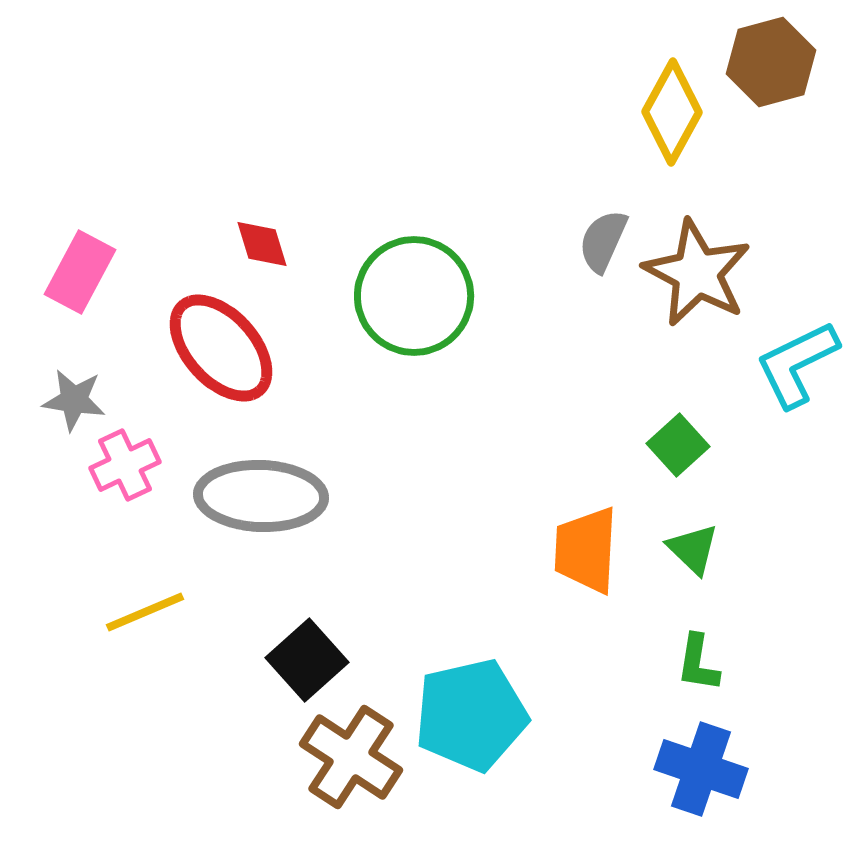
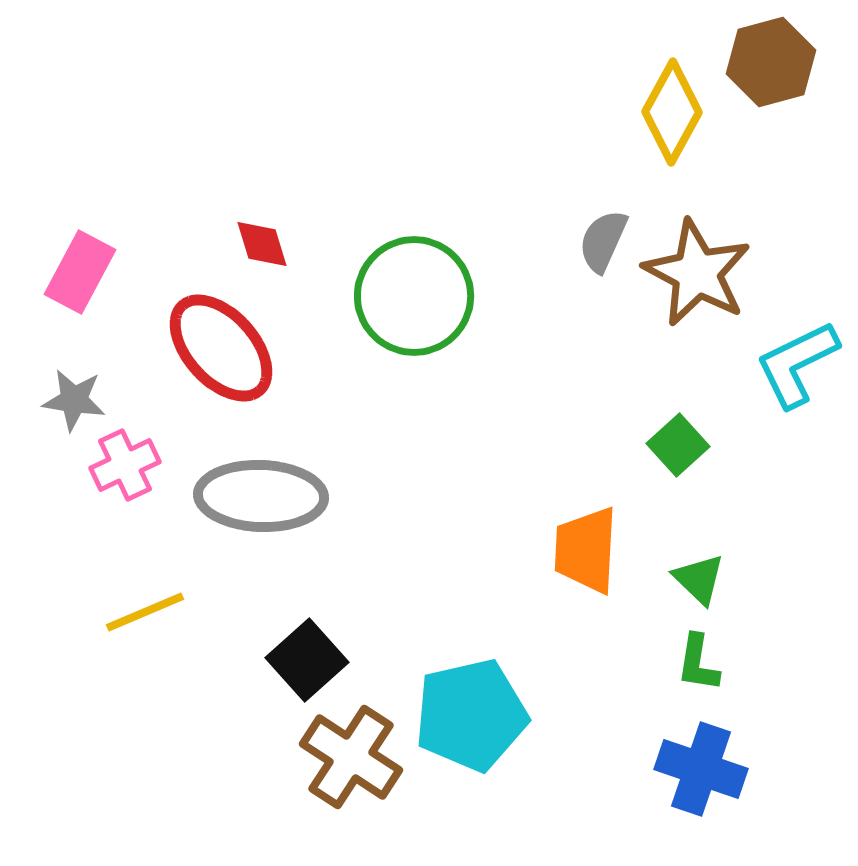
green triangle: moved 6 px right, 30 px down
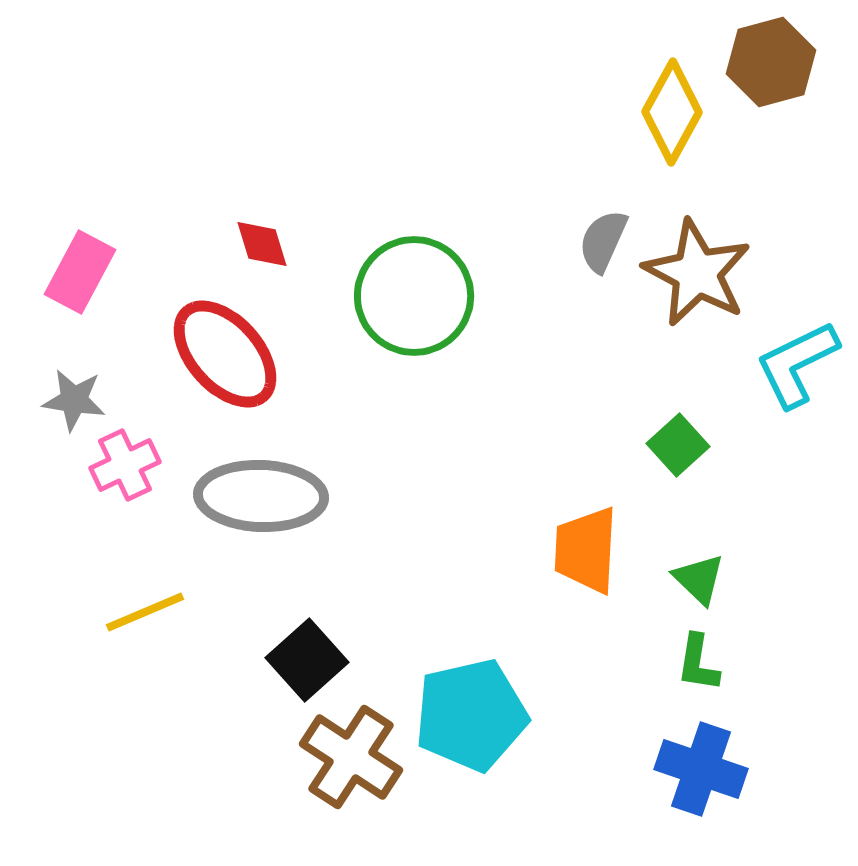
red ellipse: moved 4 px right, 6 px down
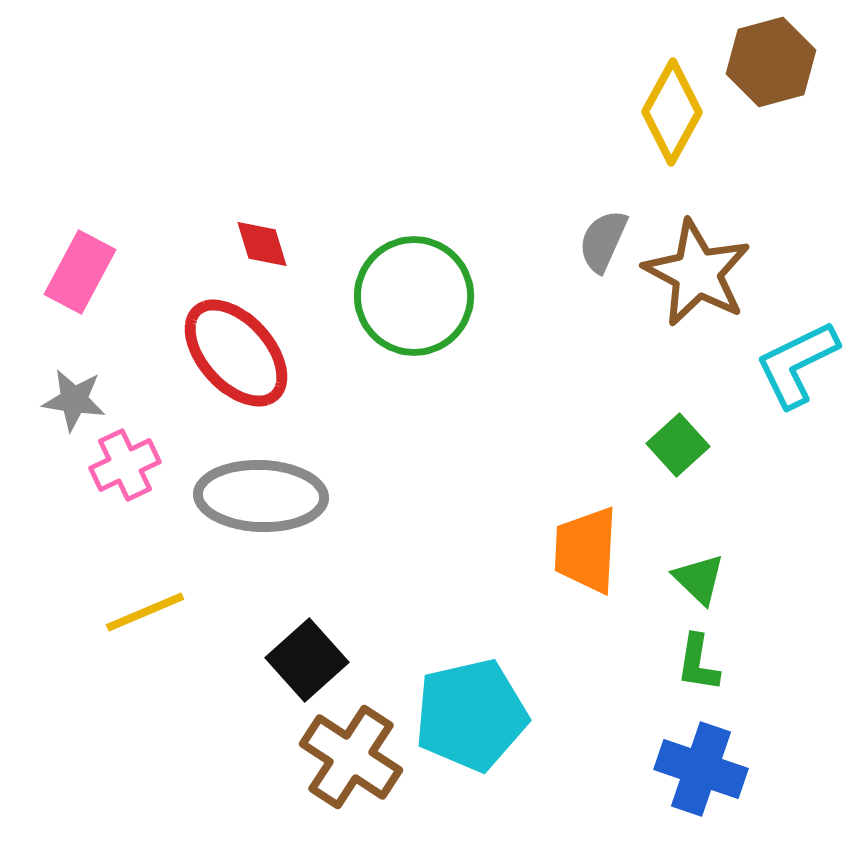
red ellipse: moved 11 px right, 1 px up
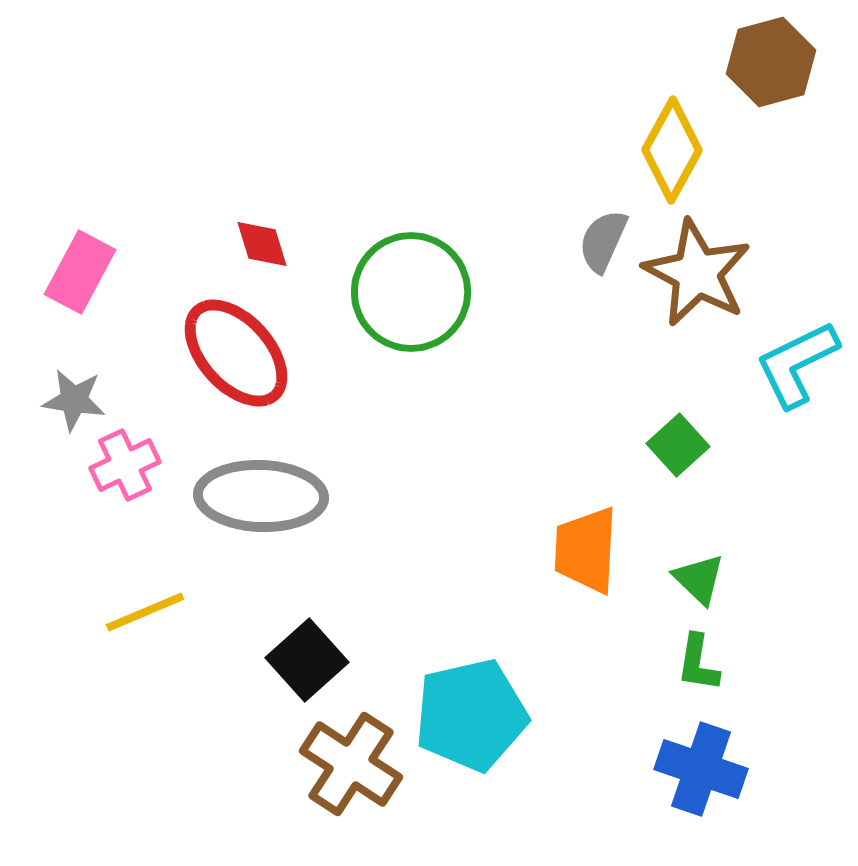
yellow diamond: moved 38 px down
green circle: moved 3 px left, 4 px up
brown cross: moved 7 px down
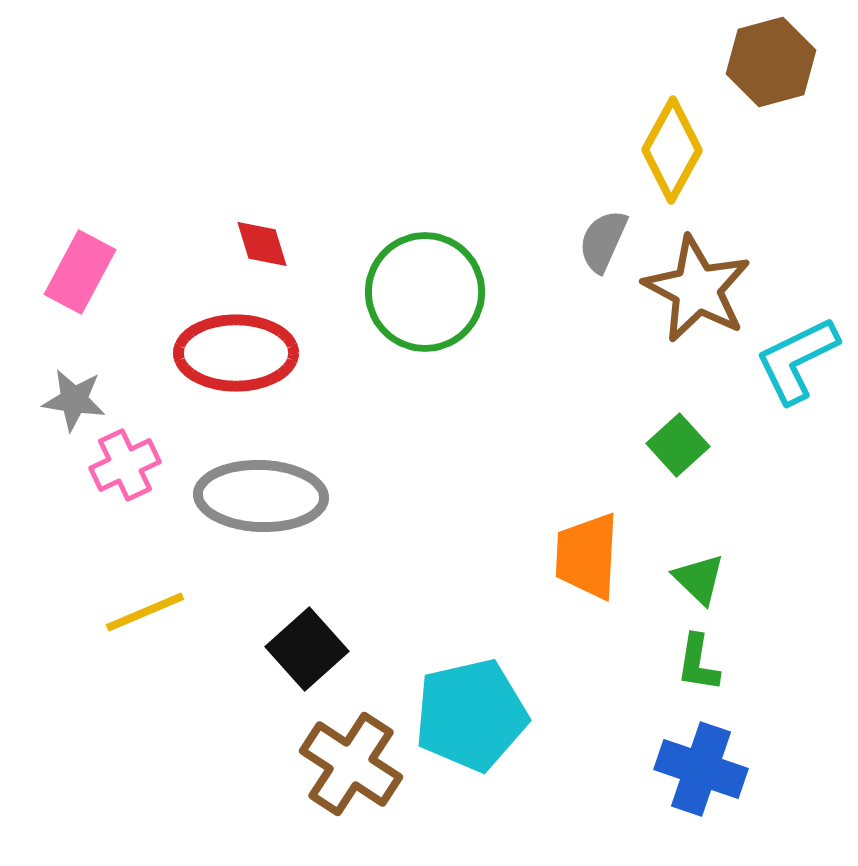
brown star: moved 16 px down
green circle: moved 14 px right
red ellipse: rotated 48 degrees counterclockwise
cyan L-shape: moved 4 px up
orange trapezoid: moved 1 px right, 6 px down
black square: moved 11 px up
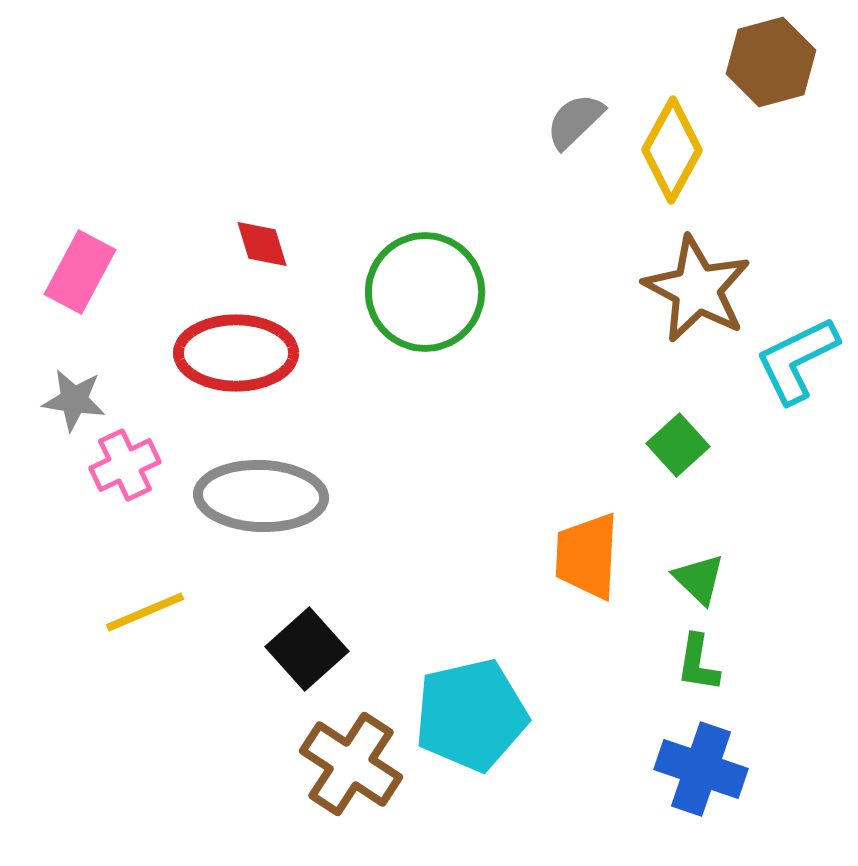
gray semicircle: moved 28 px left, 120 px up; rotated 22 degrees clockwise
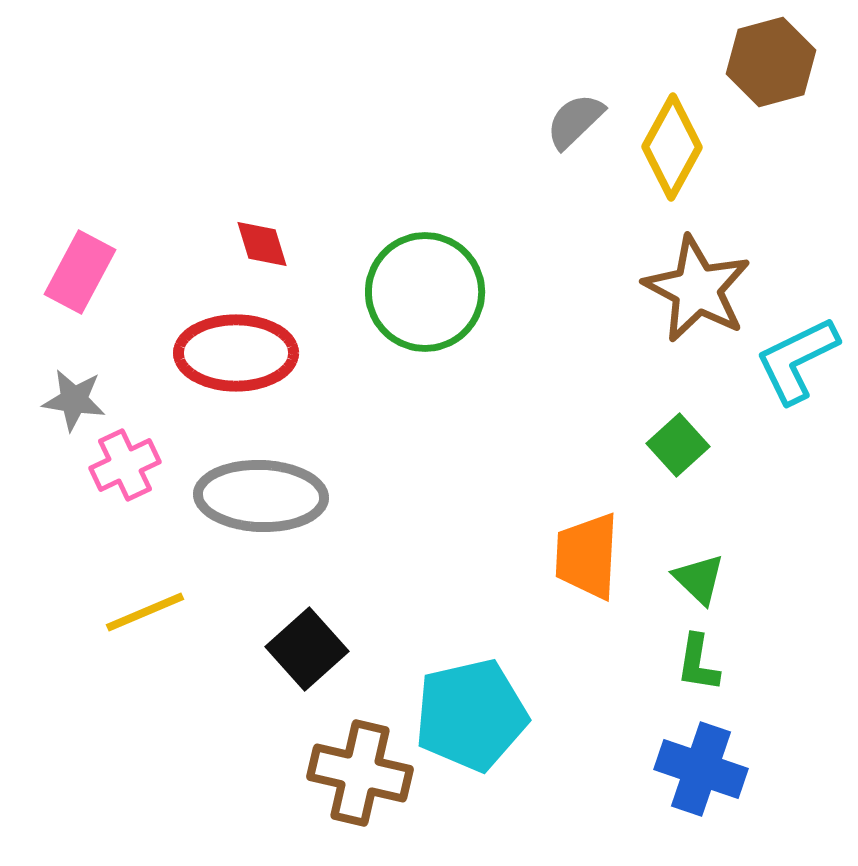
yellow diamond: moved 3 px up
brown cross: moved 9 px right, 9 px down; rotated 20 degrees counterclockwise
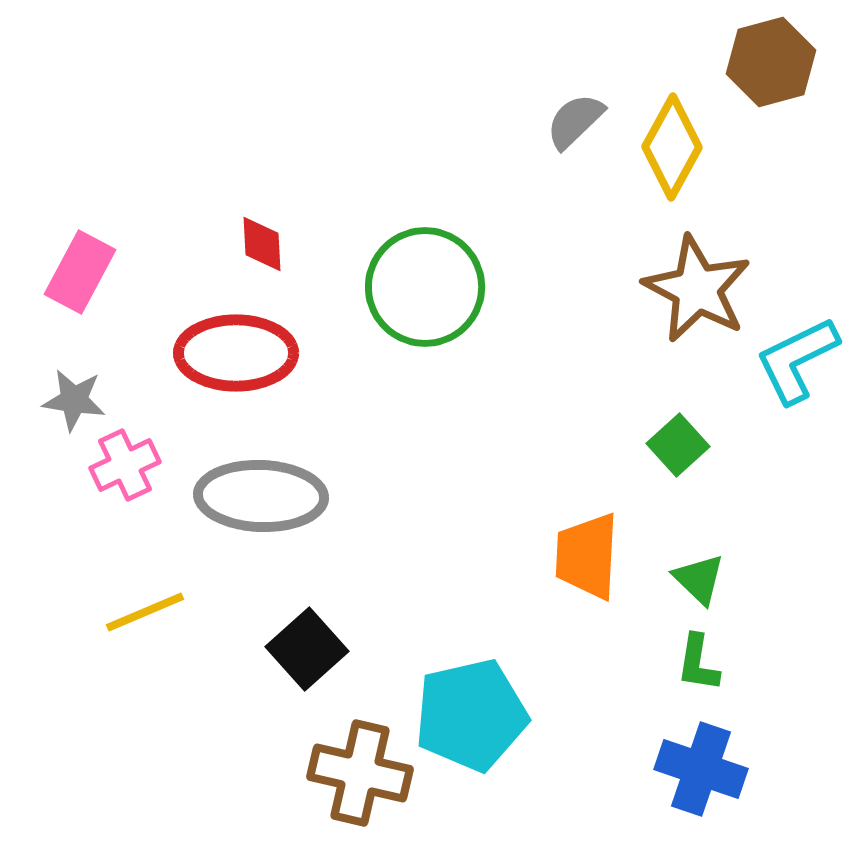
red diamond: rotated 14 degrees clockwise
green circle: moved 5 px up
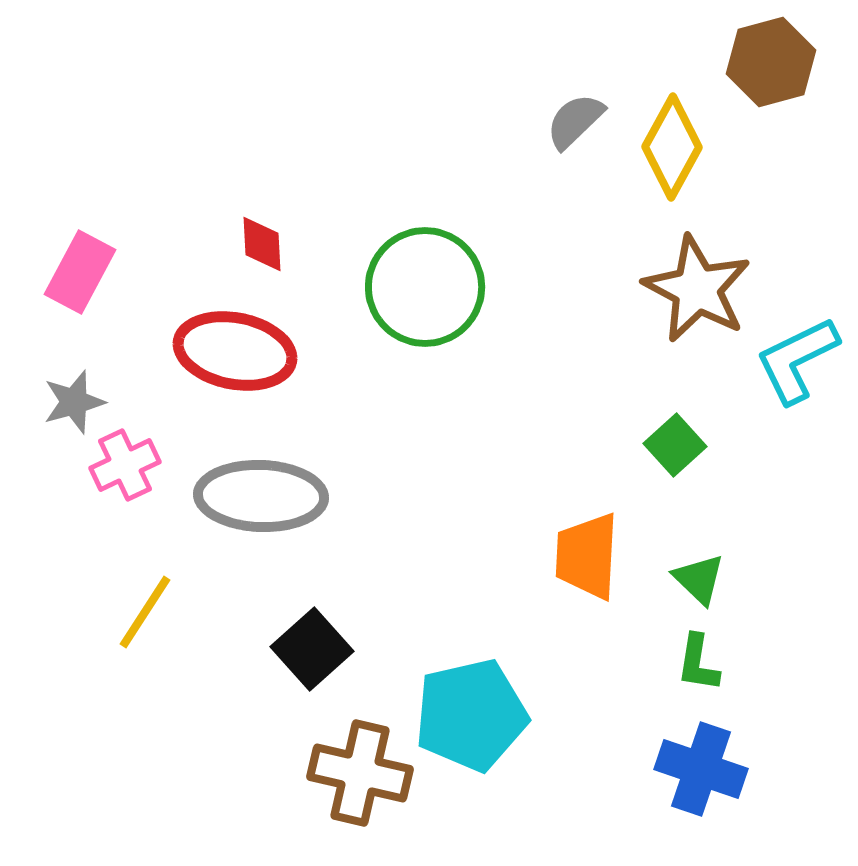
red ellipse: moved 1 px left, 2 px up; rotated 11 degrees clockwise
gray star: moved 2 px down; rotated 24 degrees counterclockwise
green square: moved 3 px left
yellow line: rotated 34 degrees counterclockwise
black square: moved 5 px right
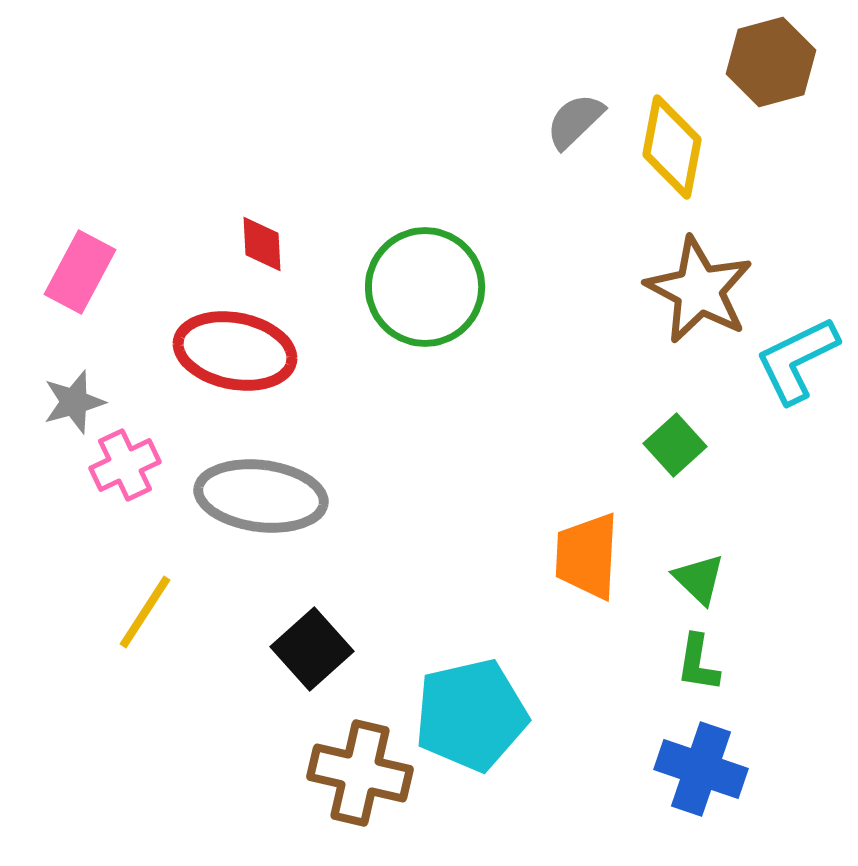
yellow diamond: rotated 18 degrees counterclockwise
brown star: moved 2 px right, 1 px down
gray ellipse: rotated 5 degrees clockwise
